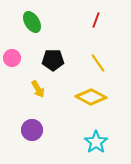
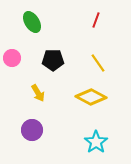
yellow arrow: moved 4 px down
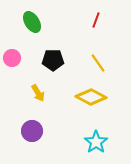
purple circle: moved 1 px down
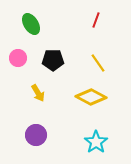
green ellipse: moved 1 px left, 2 px down
pink circle: moved 6 px right
purple circle: moved 4 px right, 4 px down
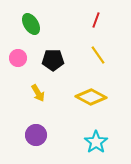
yellow line: moved 8 px up
